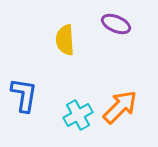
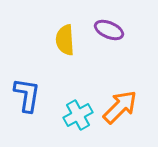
purple ellipse: moved 7 px left, 6 px down
blue L-shape: moved 3 px right
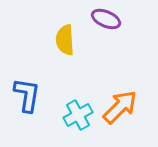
purple ellipse: moved 3 px left, 11 px up
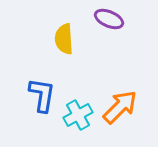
purple ellipse: moved 3 px right
yellow semicircle: moved 1 px left, 1 px up
blue L-shape: moved 15 px right
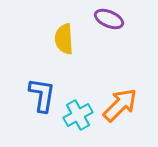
orange arrow: moved 2 px up
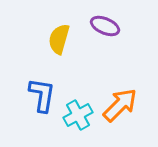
purple ellipse: moved 4 px left, 7 px down
yellow semicircle: moved 5 px left; rotated 20 degrees clockwise
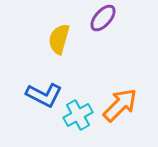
purple ellipse: moved 2 px left, 8 px up; rotated 72 degrees counterclockwise
blue L-shape: moved 2 px right; rotated 108 degrees clockwise
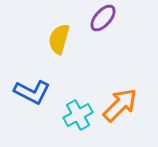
blue L-shape: moved 12 px left, 3 px up
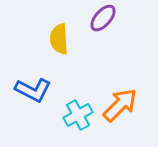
yellow semicircle: rotated 20 degrees counterclockwise
blue L-shape: moved 1 px right, 2 px up
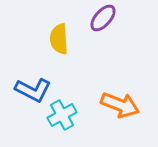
orange arrow: rotated 66 degrees clockwise
cyan cross: moved 16 px left
